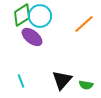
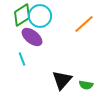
cyan line: moved 1 px right, 22 px up
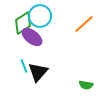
green diamond: moved 1 px right, 8 px down
cyan line: moved 2 px right, 7 px down
black triangle: moved 24 px left, 8 px up
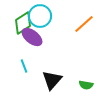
black triangle: moved 14 px right, 8 px down
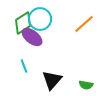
cyan circle: moved 3 px down
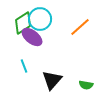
orange line: moved 4 px left, 3 px down
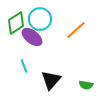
green diamond: moved 7 px left
orange line: moved 4 px left, 3 px down
black triangle: moved 1 px left
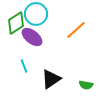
cyan circle: moved 4 px left, 5 px up
black triangle: moved 1 px up; rotated 15 degrees clockwise
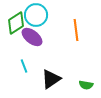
cyan circle: moved 1 px down
orange line: rotated 55 degrees counterclockwise
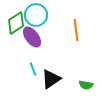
purple ellipse: rotated 15 degrees clockwise
cyan line: moved 9 px right, 3 px down
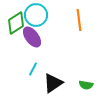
orange line: moved 3 px right, 10 px up
cyan line: rotated 48 degrees clockwise
black triangle: moved 2 px right, 4 px down
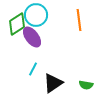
green diamond: moved 1 px right, 1 px down
